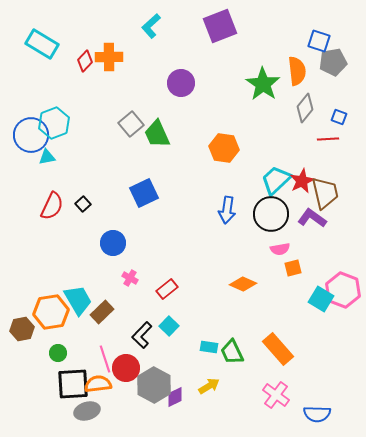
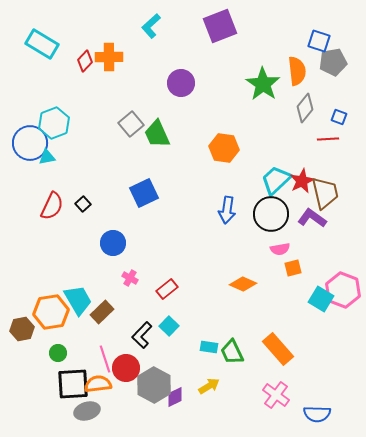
blue circle at (31, 135): moved 1 px left, 8 px down
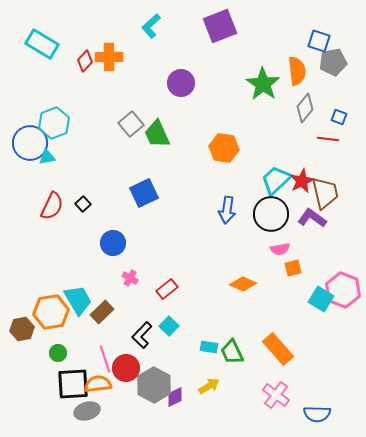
red line at (328, 139): rotated 10 degrees clockwise
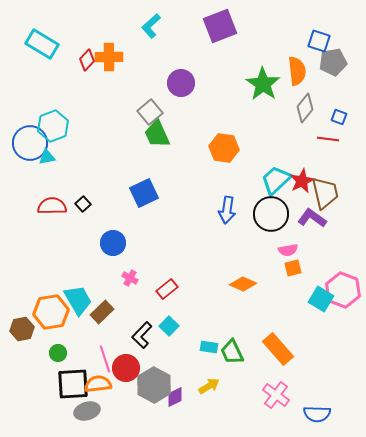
red diamond at (85, 61): moved 2 px right, 1 px up
cyan hexagon at (54, 123): moved 1 px left, 3 px down
gray square at (131, 124): moved 19 px right, 12 px up
red semicircle at (52, 206): rotated 116 degrees counterclockwise
pink semicircle at (280, 249): moved 8 px right, 1 px down
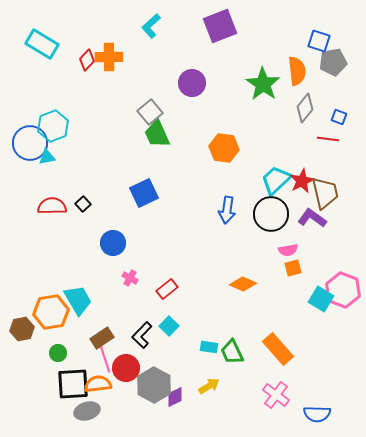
purple circle at (181, 83): moved 11 px right
brown rectangle at (102, 312): moved 26 px down; rotated 10 degrees clockwise
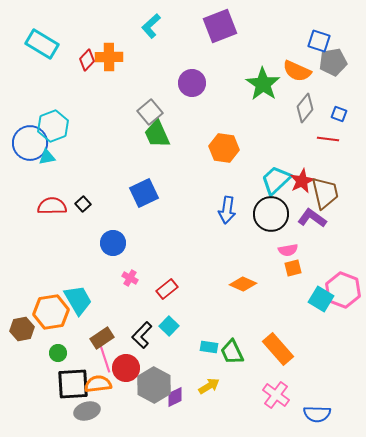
orange semicircle at (297, 71): rotated 120 degrees clockwise
blue square at (339, 117): moved 3 px up
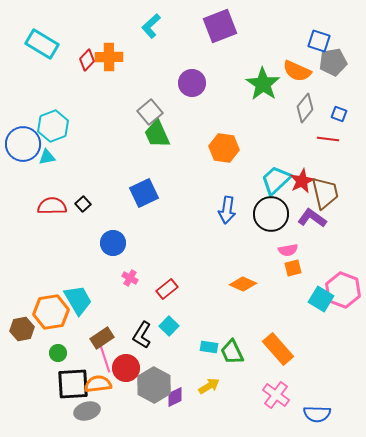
blue circle at (30, 143): moved 7 px left, 1 px down
black L-shape at (142, 335): rotated 12 degrees counterclockwise
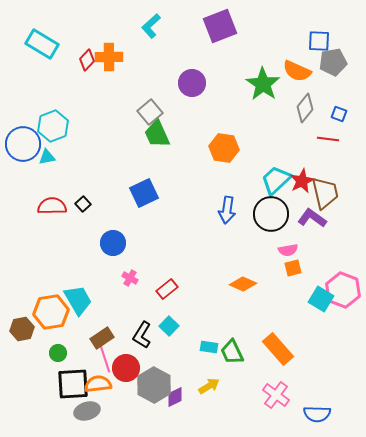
blue square at (319, 41): rotated 15 degrees counterclockwise
